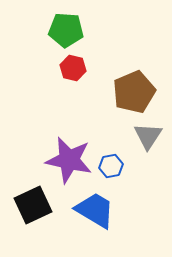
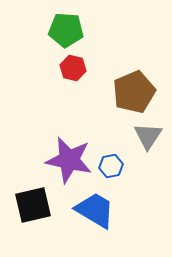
black square: rotated 12 degrees clockwise
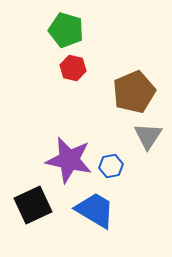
green pentagon: rotated 12 degrees clockwise
black square: rotated 12 degrees counterclockwise
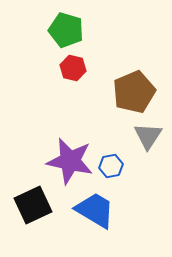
purple star: moved 1 px right, 1 px down
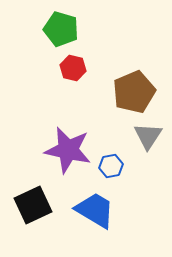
green pentagon: moved 5 px left, 1 px up
purple star: moved 2 px left, 11 px up
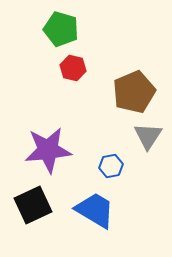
purple star: moved 20 px left; rotated 18 degrees counterclockwise
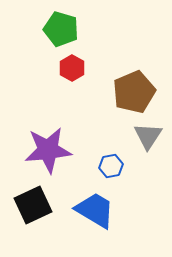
red hexagon: moved 1 px left; rotated 15 degrees clockwise
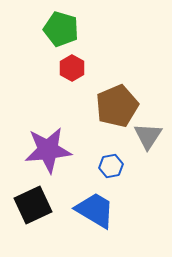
brown pentagon: moved 17 px left, 14 px down
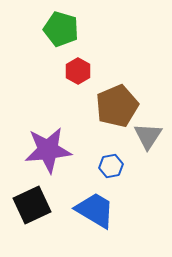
red hexagon: moved 6 px right, 3 px down
black square: moved 1 px left
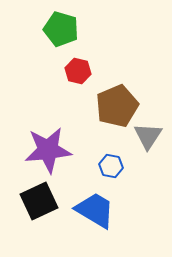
red hexagon: rotated 15 degrees counterclockwise
blue hexagon: rotated 20 degrees clockwise
black square: moved 7 px right, 4 px up
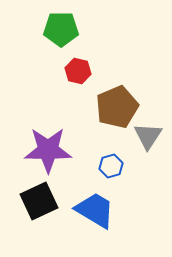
green pentagon: rotated 16 degrees counterclockwise
brown pentagon: moved 1 px down
purple star: rotated 6 degrees clockwise
blue hexagon: rotated 25 degrees counterclockwise
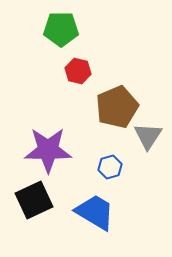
blue hexagon: moved 1 px left, 1 px down
black square: moved 5 px left, 1 px up
blue trapezoid: moved 2 px down
